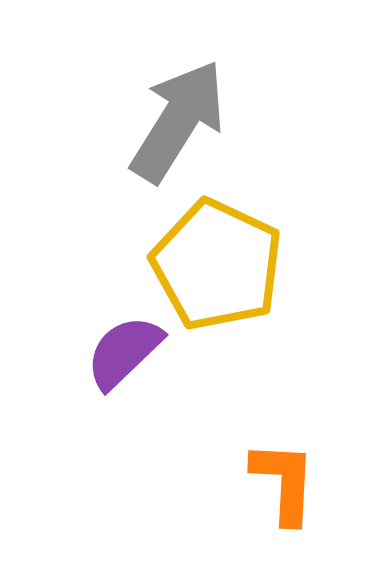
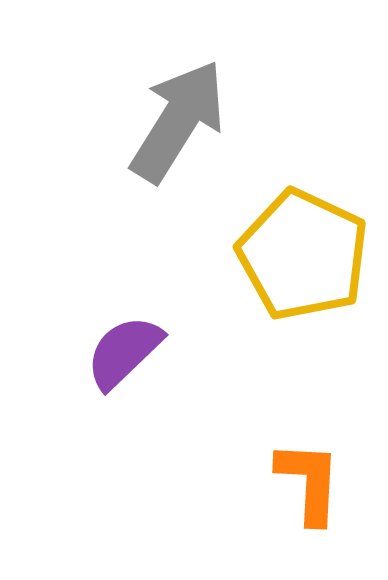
yellow pentagon: moved 86 px right, 10 px up
orange L-shape: moved 25 px right
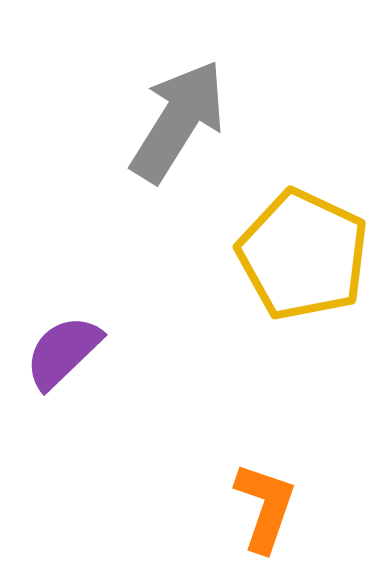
purple semicircle: moved 61 px left
orange L-shape: moved 44 px left, 25 px down; rotated 16 degrees clockwise
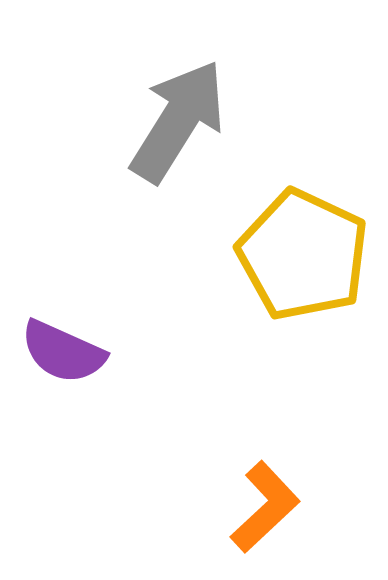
purple semicircle: rotated 112 degrees counterclockwise
orange L-shape: rotated 28 degrees clockwise
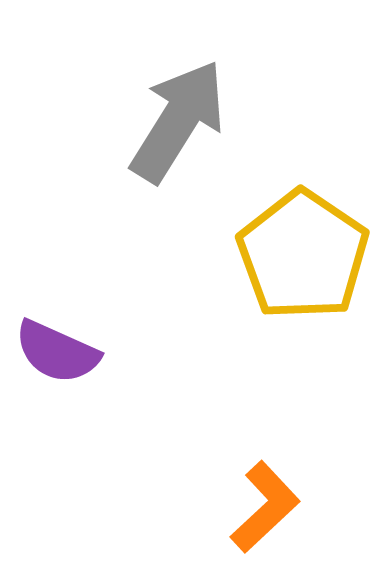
yellow pentagon: rotated 9 degrees clockwise
purple semicircle: moved 6 px left
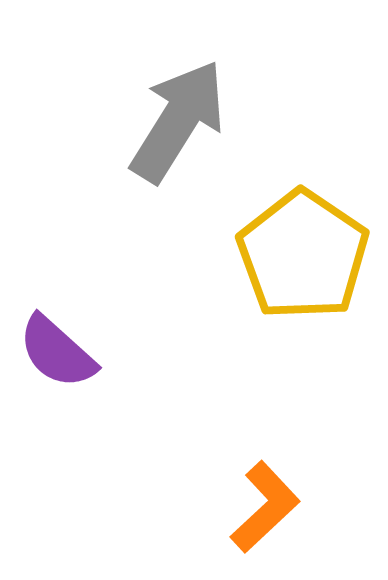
purple semicircle: rotated 18 degrees clockwise
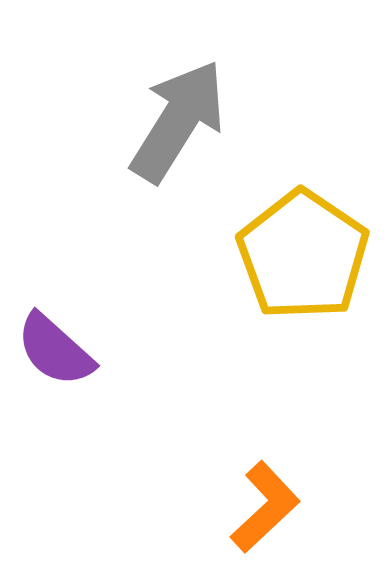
purple semicircle: moved 2 px left, 2 px up
